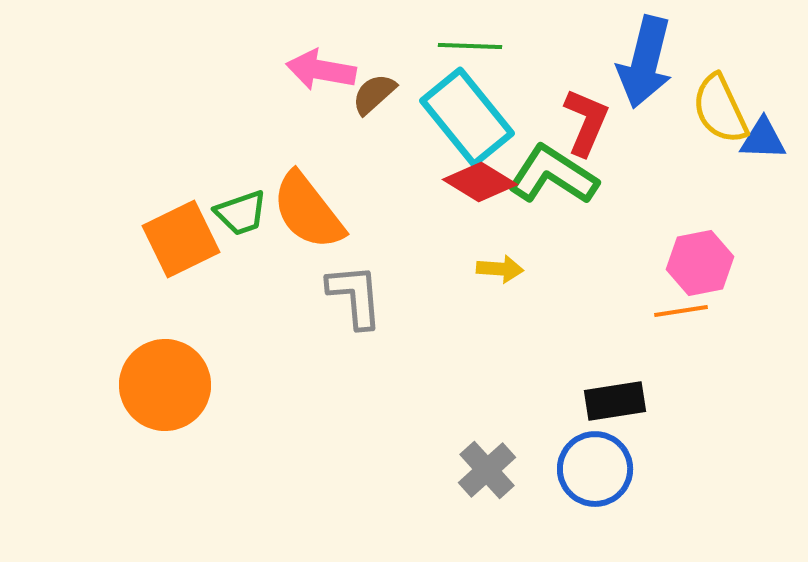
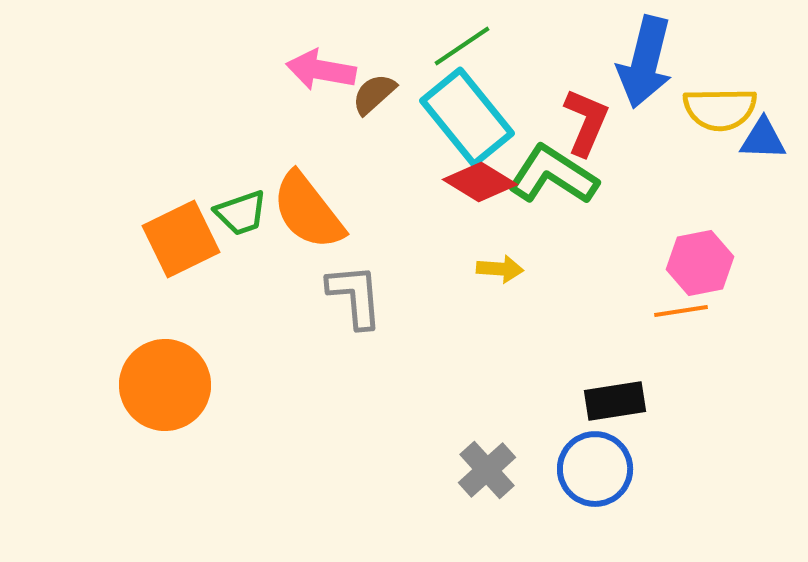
green line: moved 8 px left; rotated 36 degrees counterclockwise
yellow semicircle: rotated 66 degrees counterclockwise
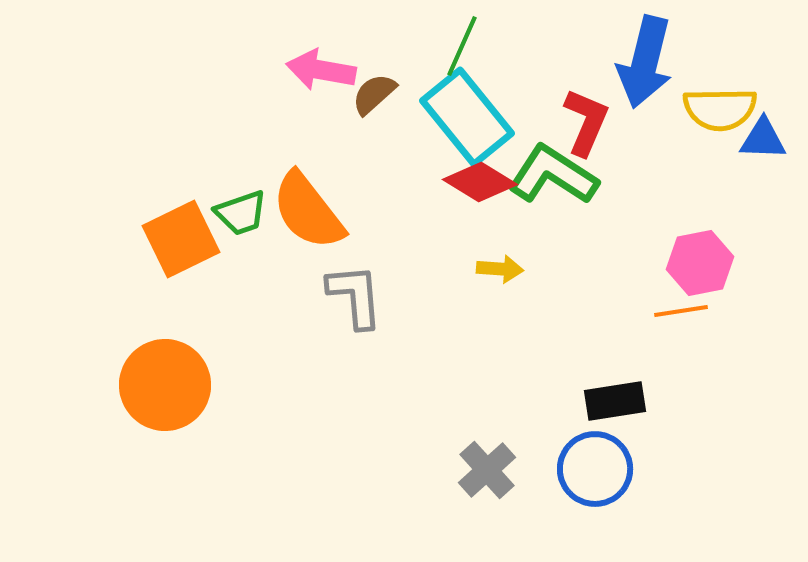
green line: rotated 32 degrees counterclockwise
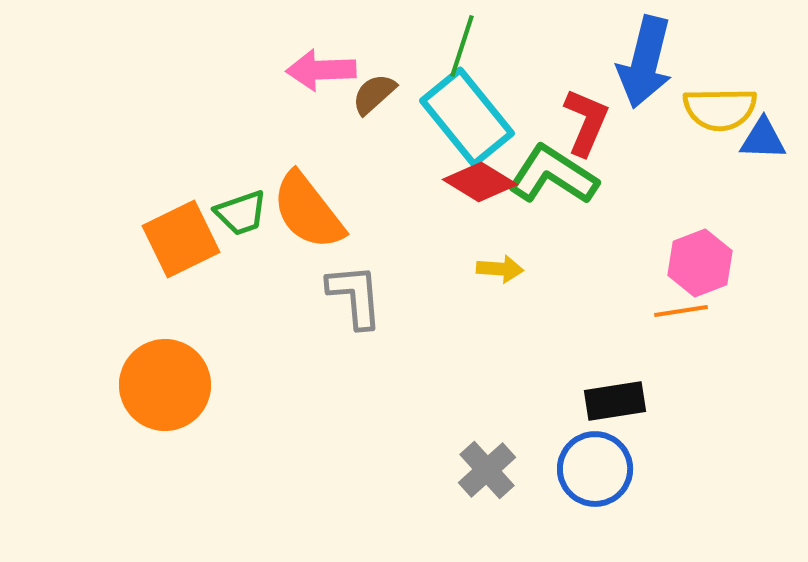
green line: rotated 6 degrees counterclockwise
pink arrow: rotated 12 degrees counterclockwise
pink hexagon: rotated 10 degrees counterclockwise
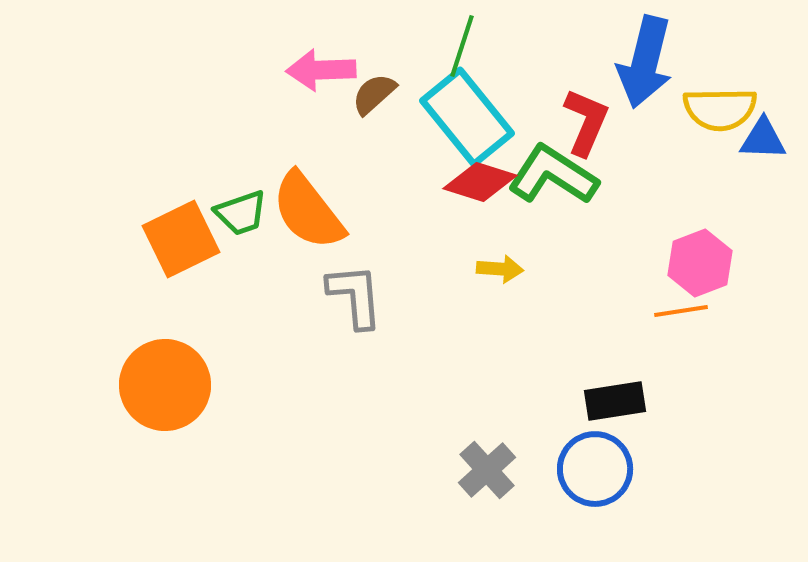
red diamond: rotated 14 degrees counterclockwise
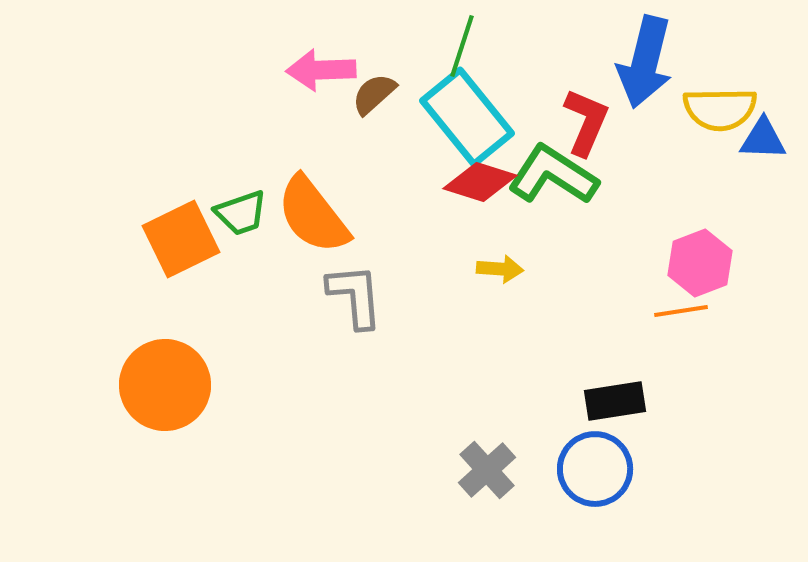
orange semicircle: moved 5 px right, 4 px down
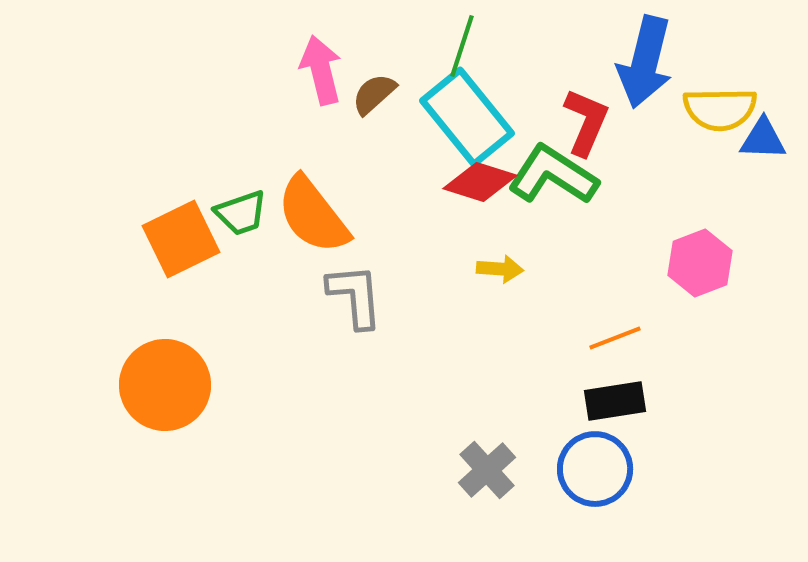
pink arrow: rotated 78 degrees clockwise
orange line: moved 66 px left, 27 px down; rotated 12 degrees counterclockwise
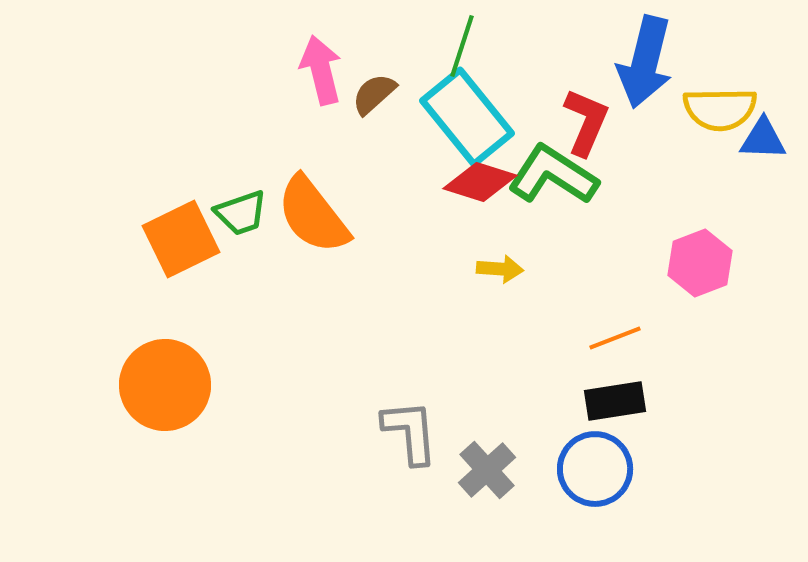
gray L-shape: moved 55 px right, 136 px down
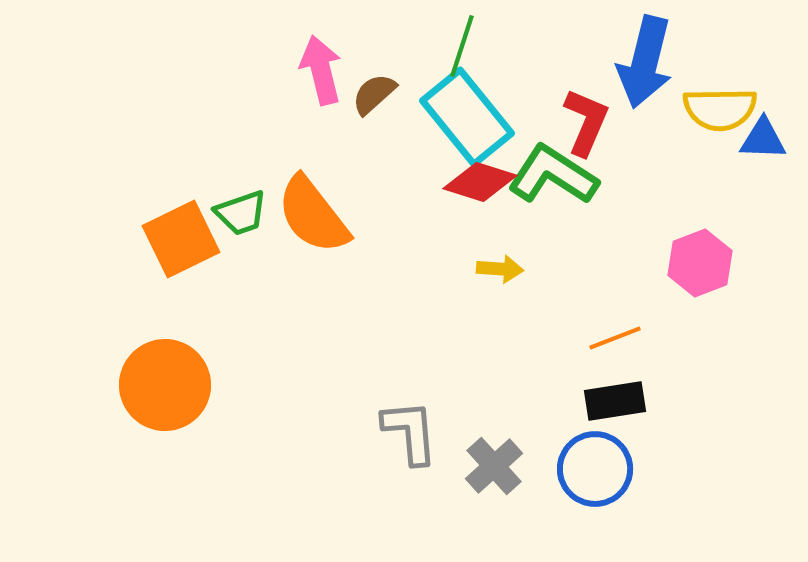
gray cross: moved 7 px right, 4 px up
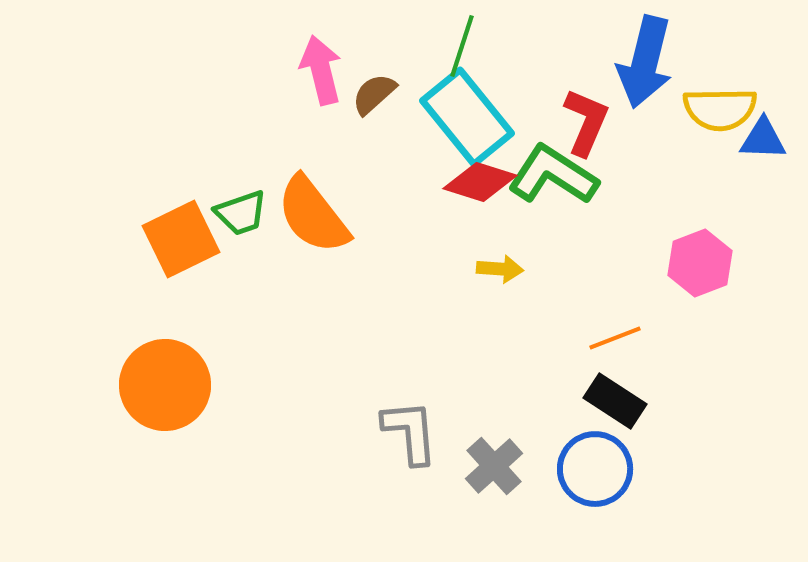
black rectangle: rotated 42 degrees clockwise
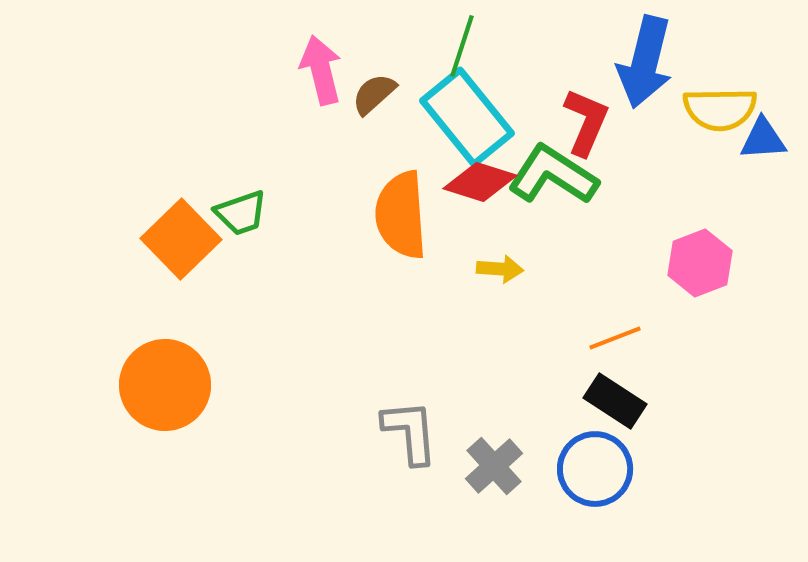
blue triangle: rotated 6 degrees counterclockwise
orange semicircle: moved 88 px right; rotated 34 degrees clockwise
orange square: rotated 18 degrees counterclockwise
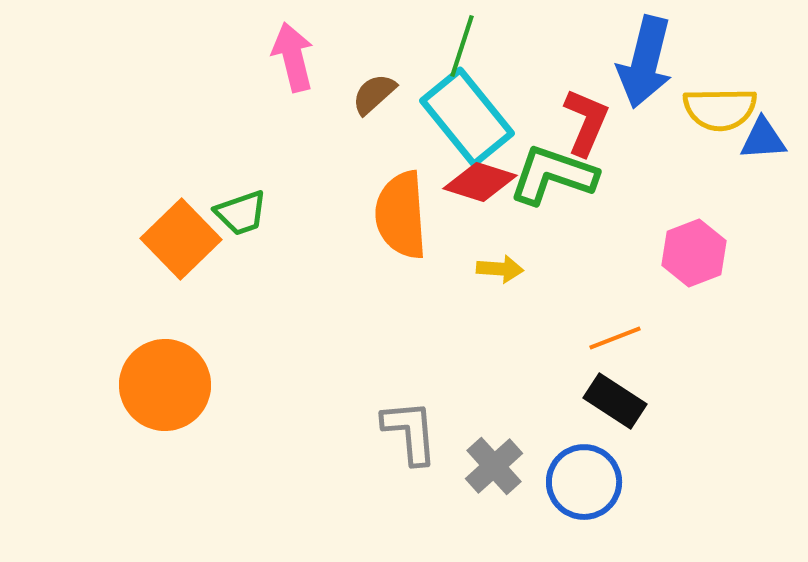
pink arrow: moved 28 px left, 13 px up
green L-shape: rotated 14 degrees counterclockwise
pink hexagon: moved 6 px left, 10 px up
blue circle: moved 11 px left, 13 px down
